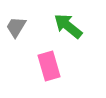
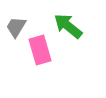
pink rectangle: moved 9 px left, 16 px up
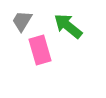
gray trapezoid: moved 6 px right, 6 px up
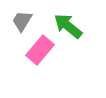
pink rectangle: rotated 56 degrees clockwise
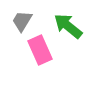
pink rectangle: rotated 64 degrees counterclockwise
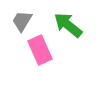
green arrow: moved 1 px up
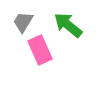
gray trapezoid: moved 1 px right, 1 px down
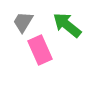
green arrow: moved 1 px left
